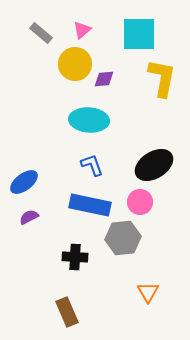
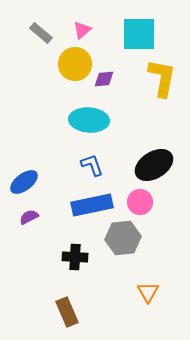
blue rectangle: moved 2 px right; rotated 24 degrees counterclockwise
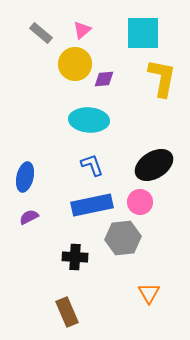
cyan square: moved 4 px right, 1 px up
blue ellipse: moved 1 px right, 5 px up; rotated 40 degrees counterclockwise
orange triangle: moved 1 px right, 1 px down
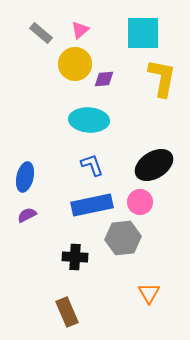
pink triangle: moved 2 px left
purple semicircle: moved 2 px left, 2 px up
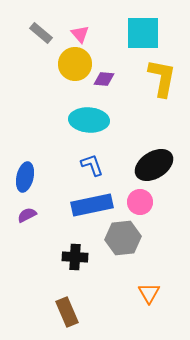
pink triangle: moved 4 px down; rotated 30 degrees counterclockwise
purple diamond: rotated 10 degrees clockwise
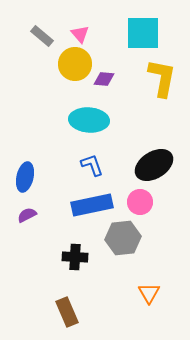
gray rectangle: moved 1 px right, 3 px down
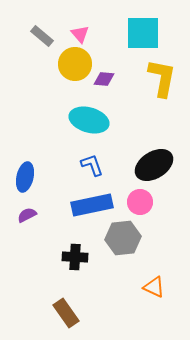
cyan ellipse: rotated 12 degrees clockwise
orange triangle: moved 5 px right, 6 px up; rotated 35 degrees counterclockwise
brown rectangle: moved 1 px left, 1 px down; rotated 12 degrees counterclockwise
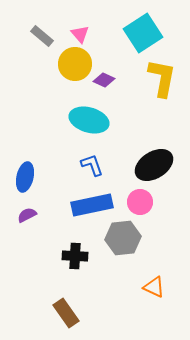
cyan square: rotated 33 degrees counterclockwise
purple diamond: moved 1 px down; rotated 20 degrees clockwise
black cross: moved 1 px up
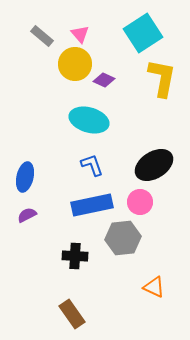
brown rectangle: moved 6 px right, 1 px down
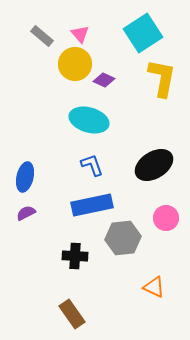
pink circle: moved 26 px right, 16 px down
purple semicircle: moved 1 px left, 2 px up
